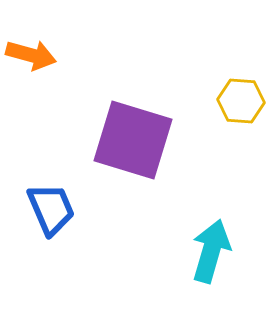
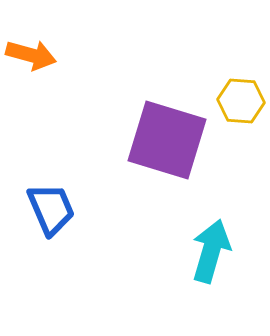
purple square: moved 34 px right
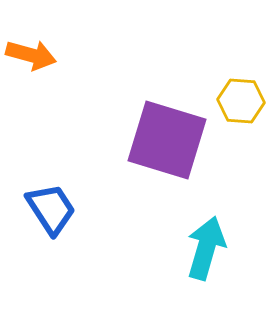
blue trapezoid: rotated 10 degrees counterclockwise
cyan arrow: moved 5 px left, 3 px up
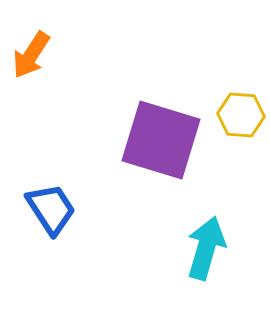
orange arrow: rotated 108 degrees clockwise
yellow hexagon: moved 14 px down
purple square: moved 6 px left
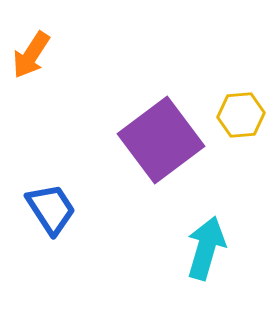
yellow hexagon: rotated 9 degrees counterclockwise
purple square: rotated 36 degrees clockwise
